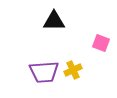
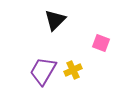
black triangle: moved 1 px right, 1 px up; rotated 45 degrees counterclockwise
purple trapezoid: moved 1 px left, 1 px up; rotated 124 degrees clockwise
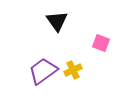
black triangle: moved 2 px right, 1 px down; rotated 20 degrees counterclockwise
purple trapezoid: rotated 24 degrees clockwise
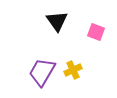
pink square: moved 5 px left, 11 px up
purple trapezoid: moved 1 px left, 1 px down; rotated 24 degrees counterclockwise
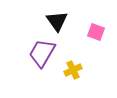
purple trapezoid: moved 19 px up
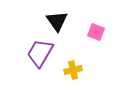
purple trapezoid: moved 2 px left
yellow cross: rotated 12 degrees clockwise
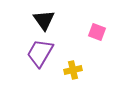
black triangle: moved 13 px left, 1 px up
pink square: moved 1 px right
